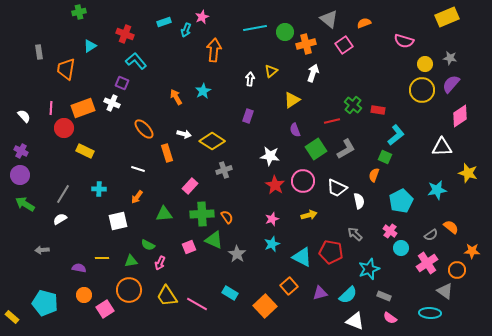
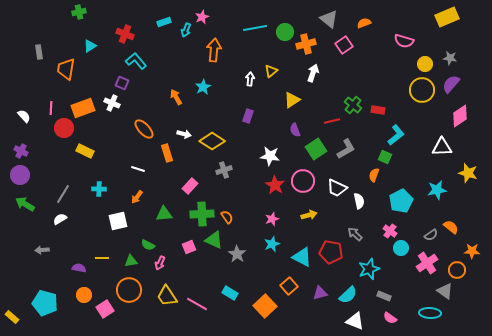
cyan star at (203, 91): moved 4 px up
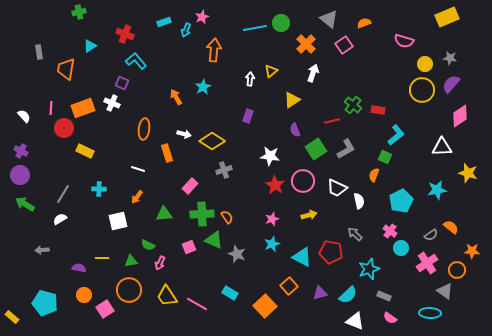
green circle at (285, 32): moved 4 px left, 9 px up
orange cross at (306, 44): rotated 30 degrees counterclockwise
orange ellipse at (144, 129): rotated 50 degrees clockwise
gray star at (237, 254): rotated 12 degrees counterclockwise
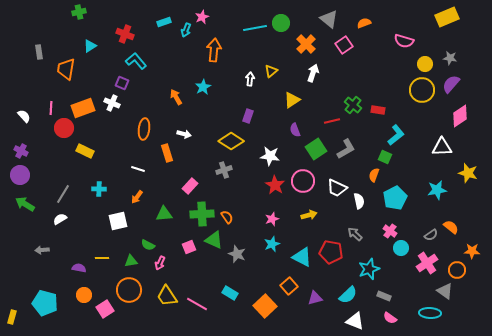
yellow diamond at (212, 141): moved 19 px right
cyan pentagon at (401, 201): moved 6 px left, 3 px up
purple triangle at (320, 293): moved 5 px left, 5 px down
yellow rectangle at (12, 317): rotated 64 degrees clockwise
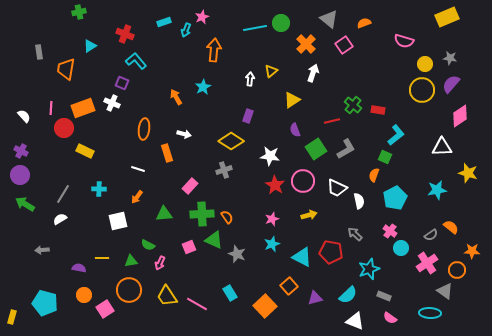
cyan rectangle at (230, 293): rotated 28 degrees clockwise
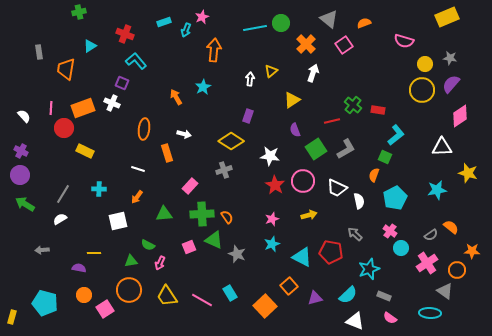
yellow line at (102, 258): moved 8 px left, 5 px up
pink line at (197, 304): moved 5 px right, 4 px up
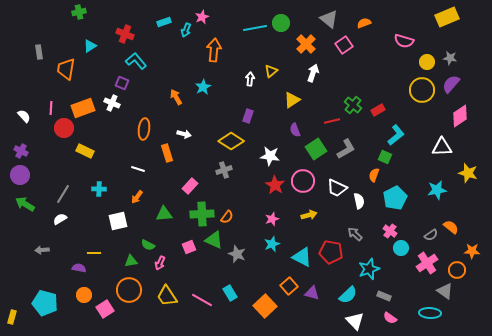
yellow circle at (425, 64): moved 2 px right, 2 px up
red rectangle at (378, 110): rotated 40 degrees counterclockwise
orange semicircle at (227, 217): rotated 72 degrees clockwise
purple triangle at (315, 298): moved 3 px left, 5 px up; rotated 28 degrees clockwise
white triangle at (355, 321): rotated 24 degrees clockwise
